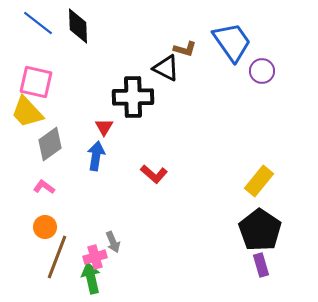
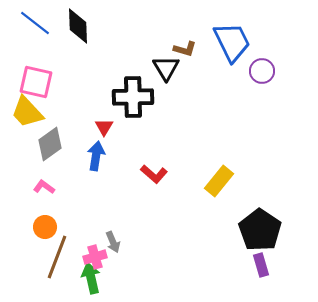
blue line: moved 3 px left
blue trapezoid: rotated 9 degrees clockwise
black triangle: rotated 32 degrees clockwise
yellow rectangle: moved 40 px left
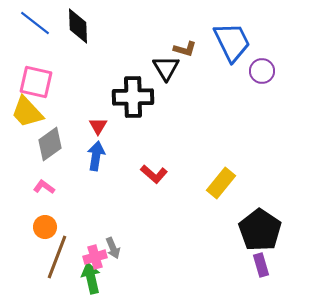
red triangle: moved 6 px left, 1 px up
yellow rectangle: moved 2 px right, 2 px down
gray arrow: moved 6 px down
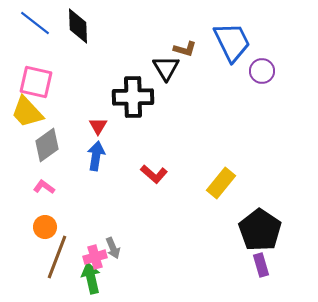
gray diamond: moved 3 px left, 1 px down
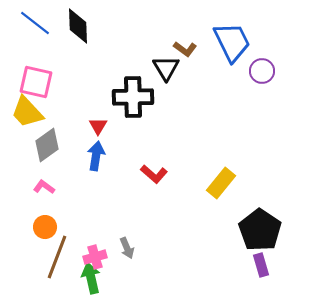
brown L-shape: rotated 20 degrees clockwise
gray arrow: moved 14 px right
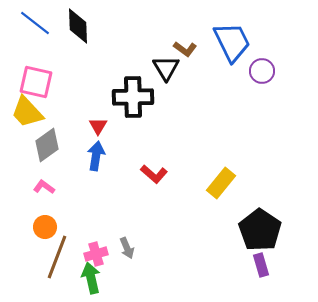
pink cross: moved 1 px right, 3 px up
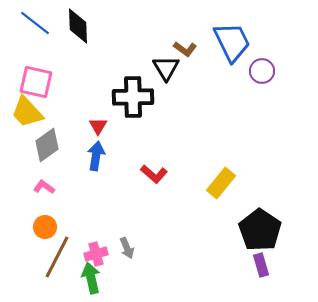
brown line: rotated 6 degrees clockwise
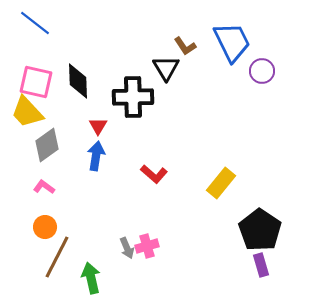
black diamond: moved 55 px down
brown L-shape: moved 3 px up; rotated 20 degrees clockwise
pink cross: moved 51 px right, 8 px up
